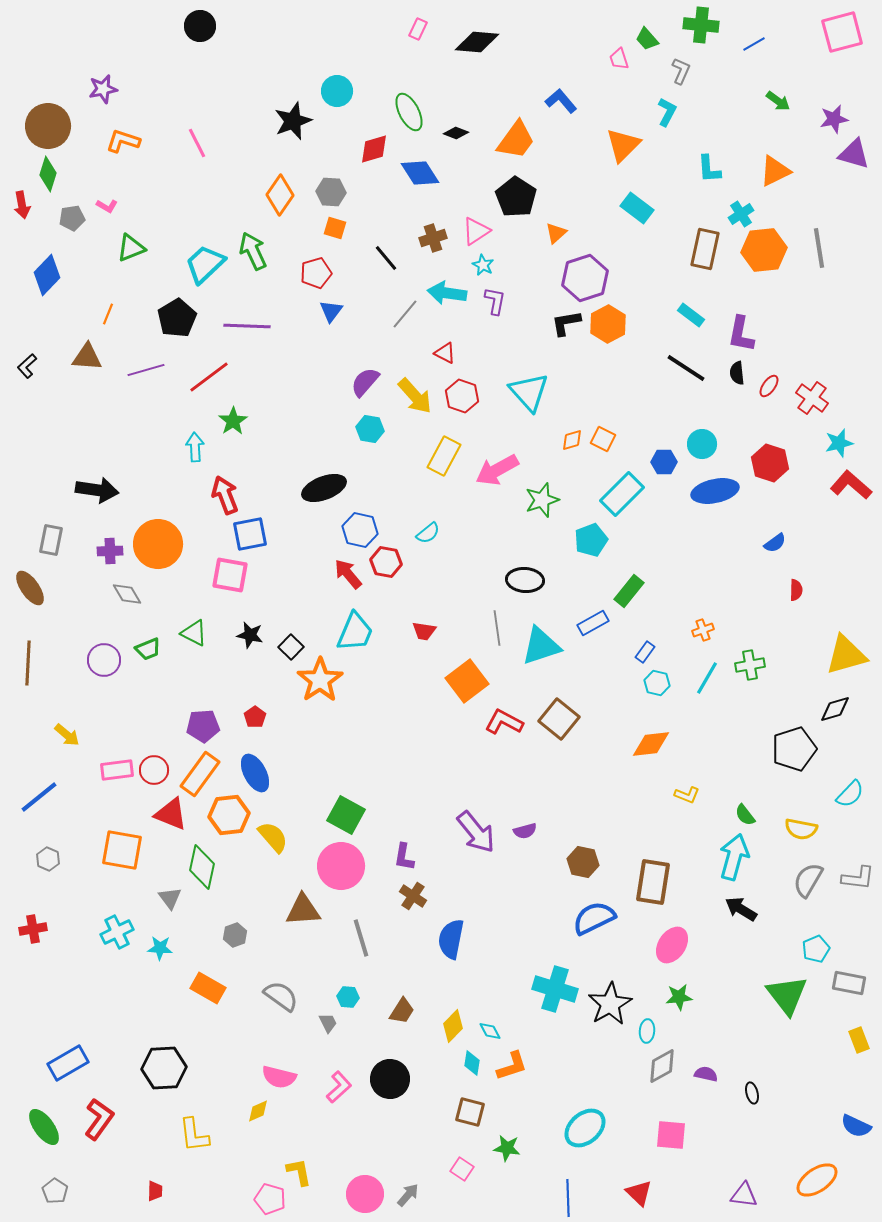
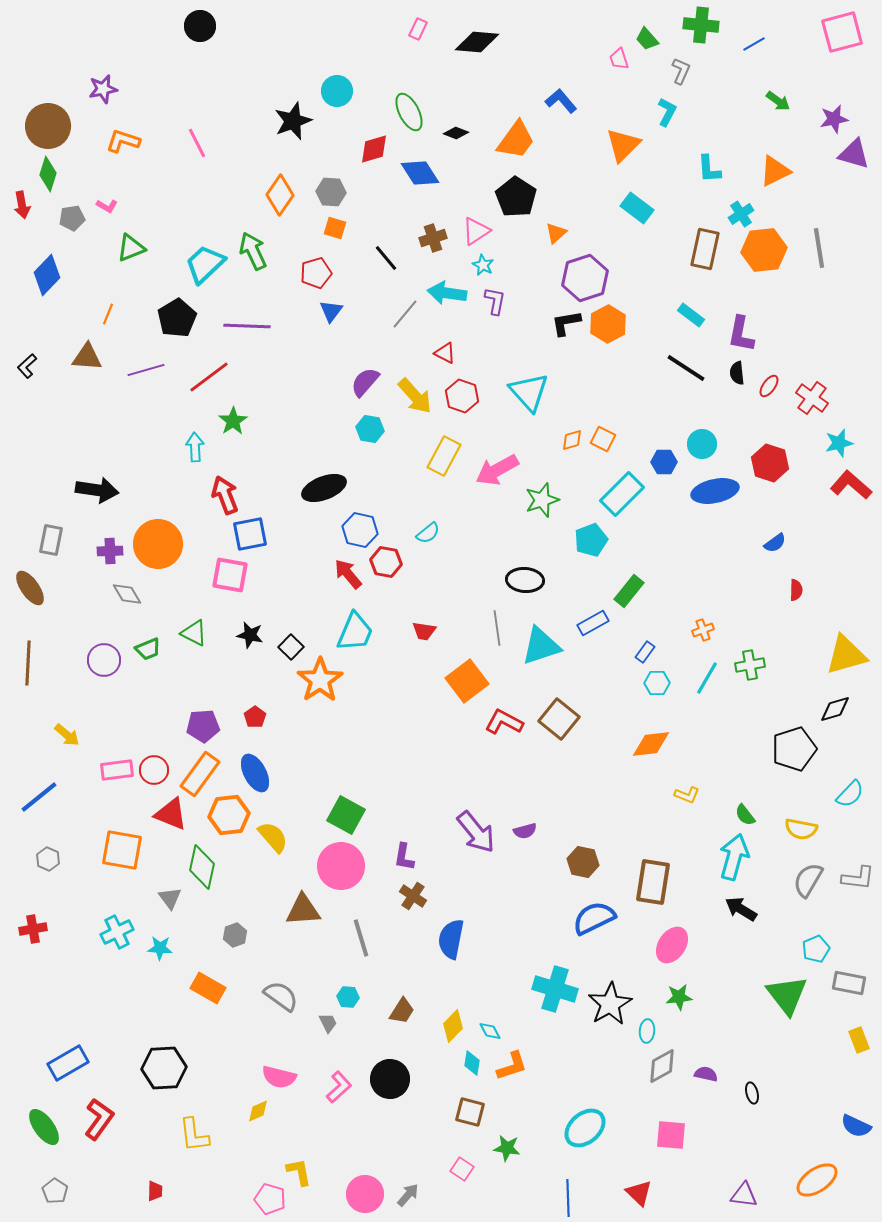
cyan hexagon at (657, 683): rotated 15 degrees counterclockwise
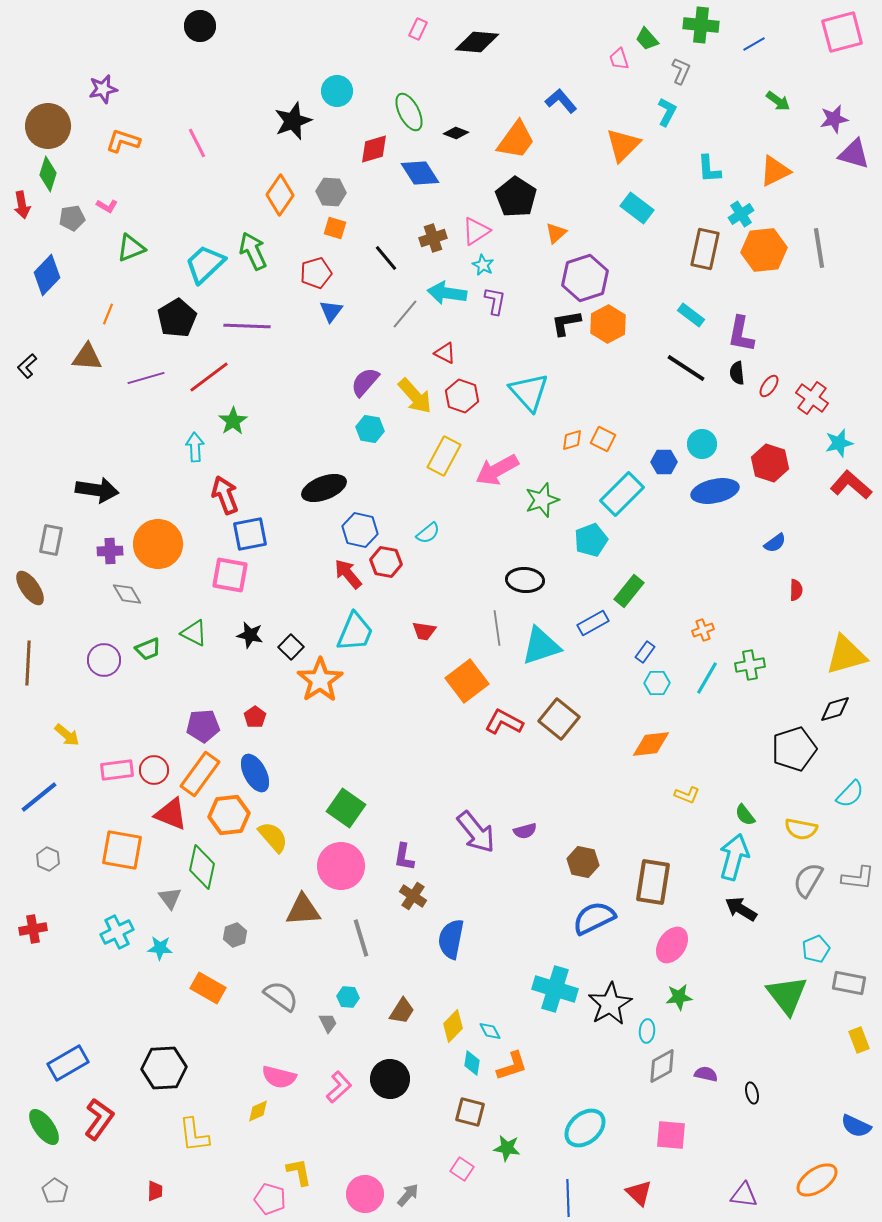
purple line at (146, 370): moved 8 px down
green square at (346, 815): moved 7 px up; rotated 6 degrees clockwise
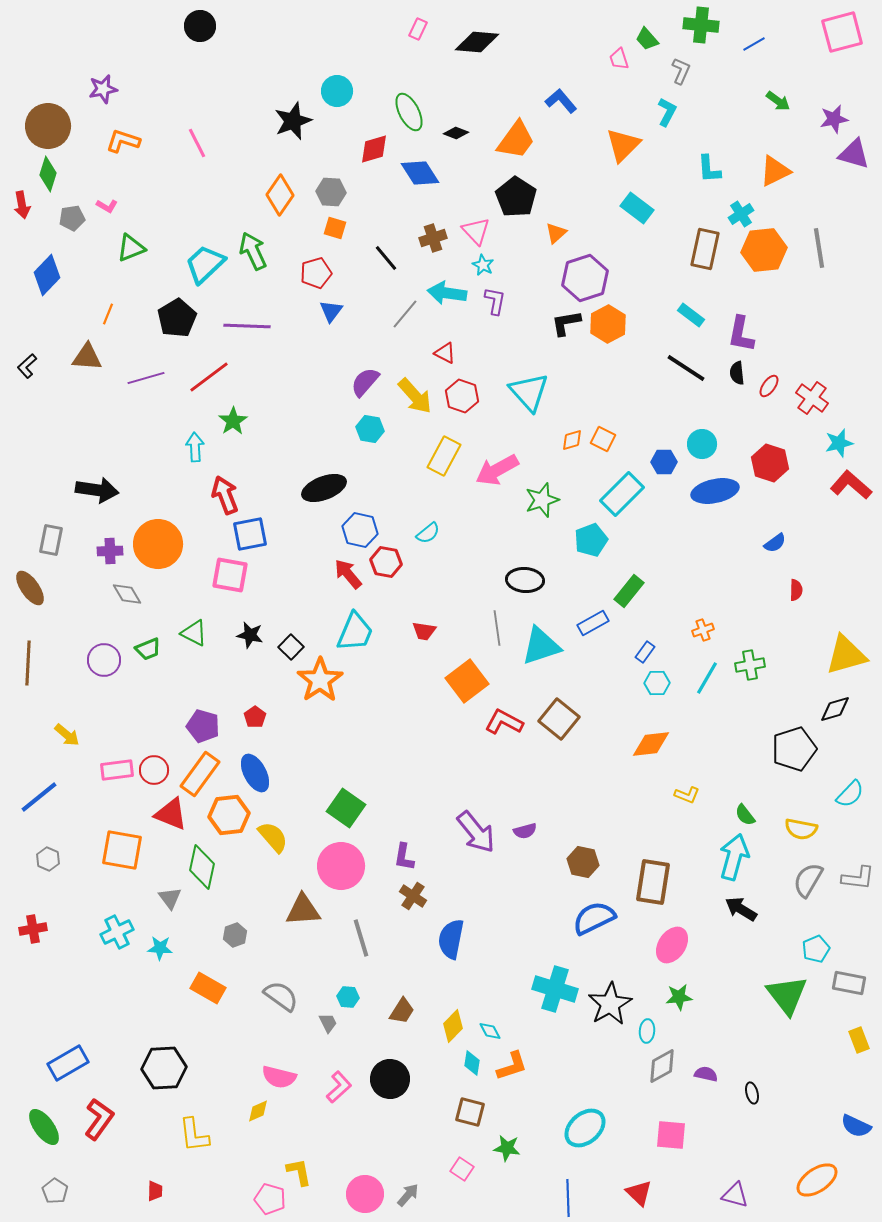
pink triangle at (476, 231): rotated 40 degrees counterclockwise
purple pentagon at (203, 726): rotated 20 degrees clockwise
purple triangle at (744, 1195): moved 9 px left; rotated 8 degrees clockwise
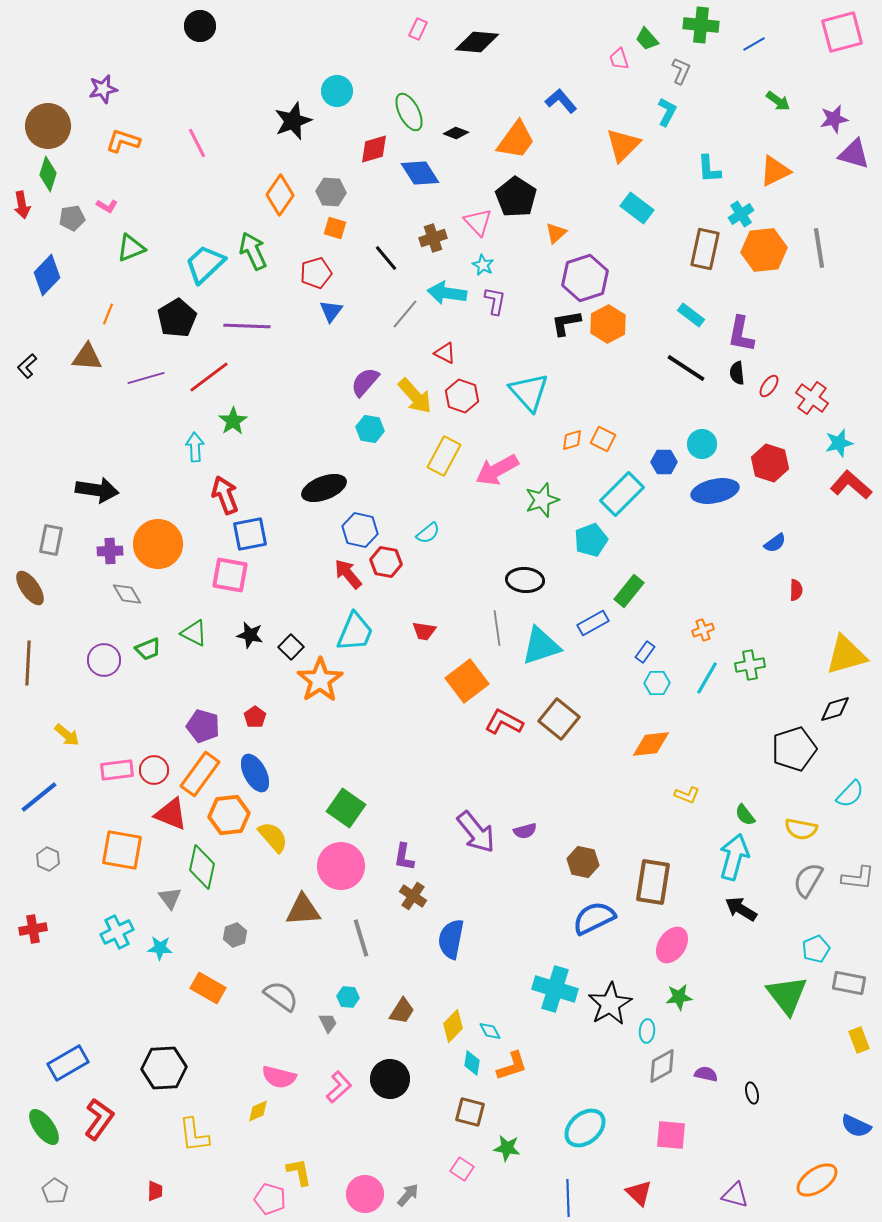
pink triangle at (476, 231): moved 2 px right, 9 px up
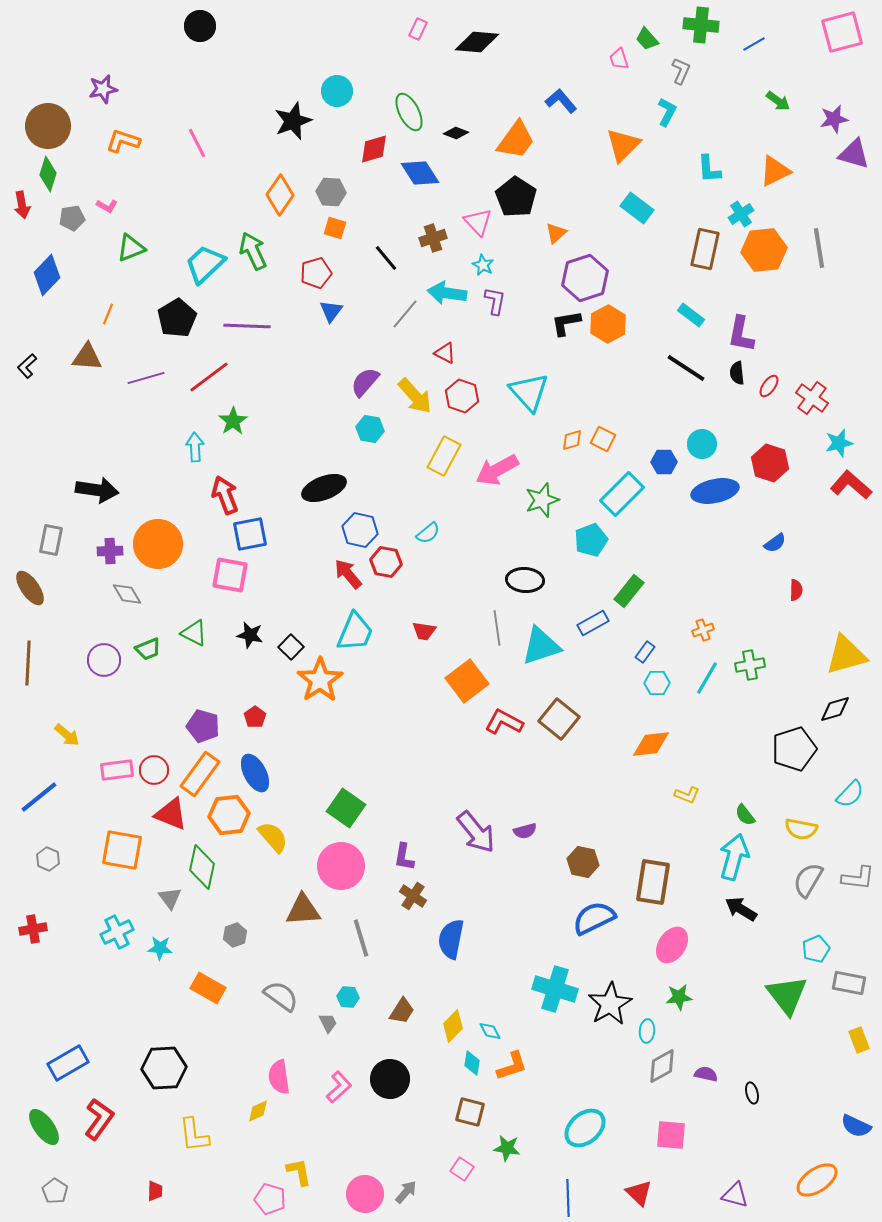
pink semicircle at (279, 1077): rotated 68 degrees clockwise
gray arrow at (408, 1195): moved 2 px left, 3 px up
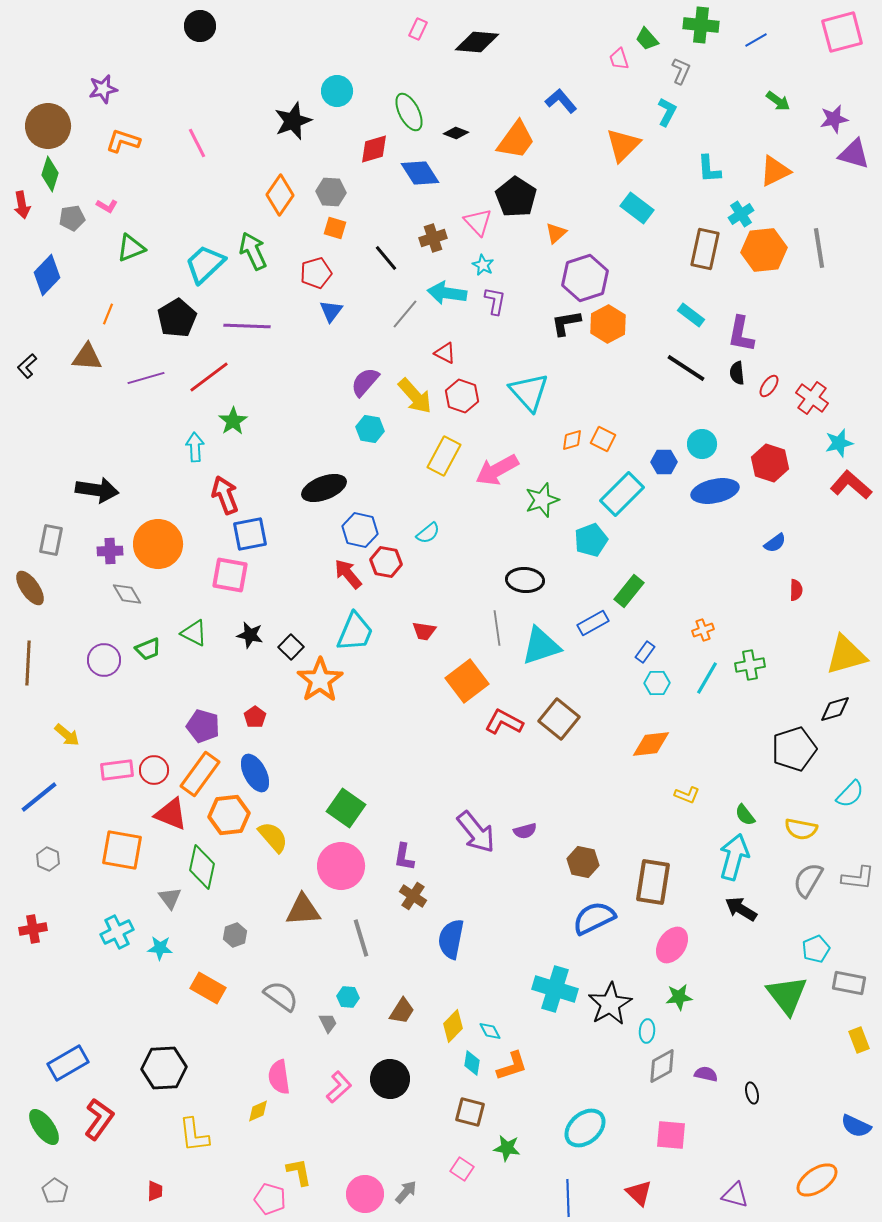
blue line at (754, 44): moved 2 px right, 4 px up
green diamond at (48, 174): moved 2 px right
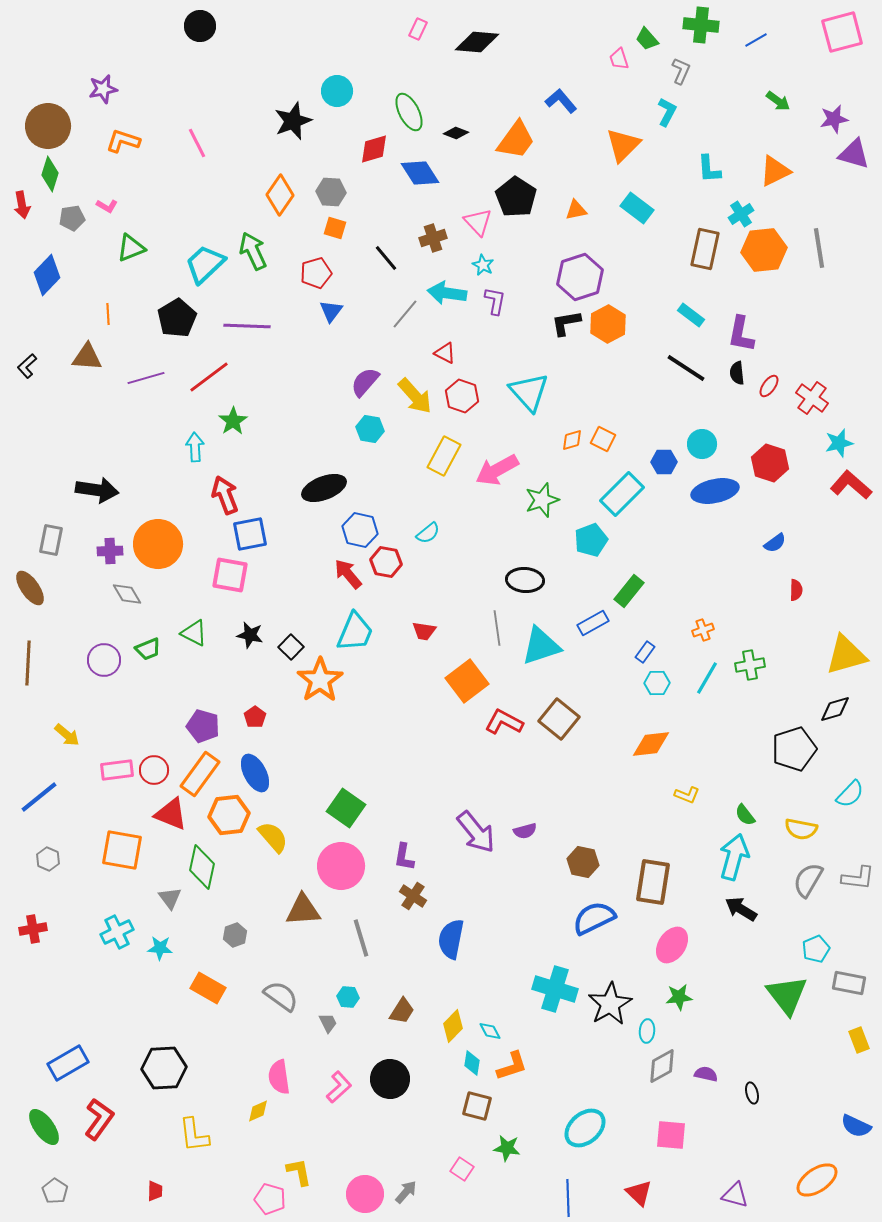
orange triangle at (556, 233): moved 20 px right, 23 px up; rotated 30 degrees clockwise
purple hexagon at (585, 278): moved 5 px left, 1 px up
orange line at (108, 314): rotated 25 degrees counterclockwise
brown square at (470, 1112): moved 7 px right, 6 px up
